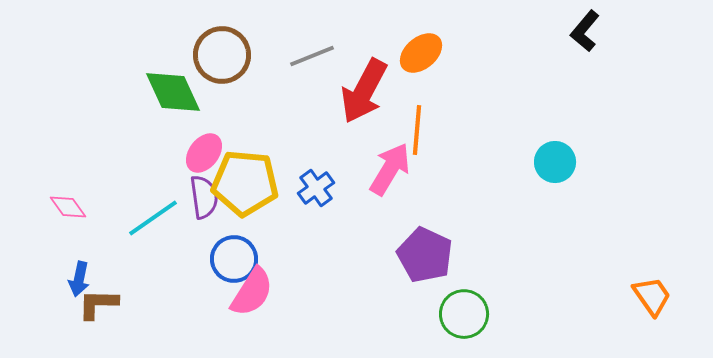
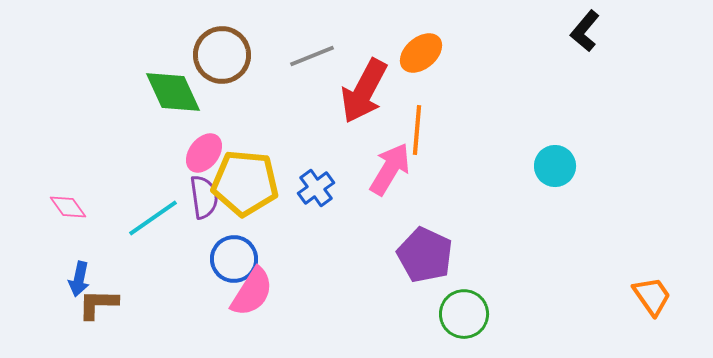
cyan circle: moved 4 px down
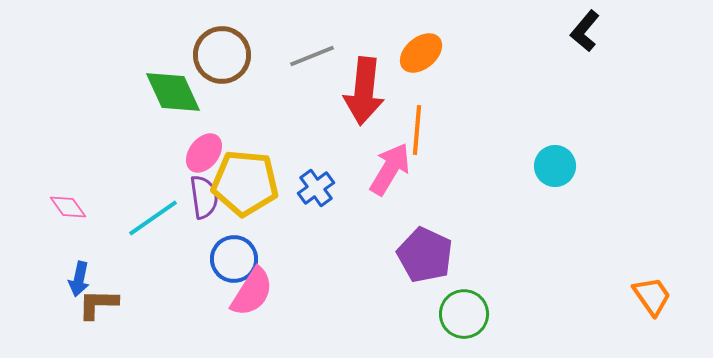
red arrow: rotated 22 degrees counterclockwise
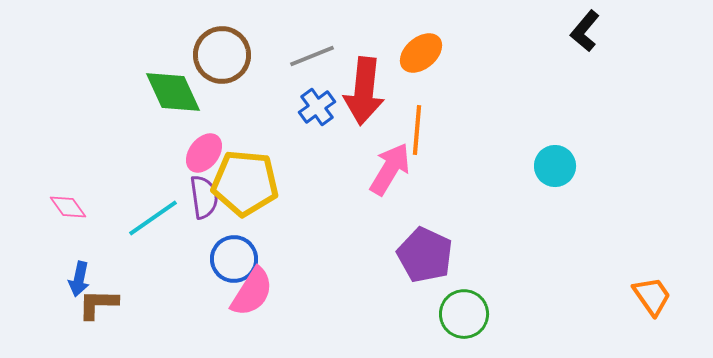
blue cross: moved 1 px right, 81 px up
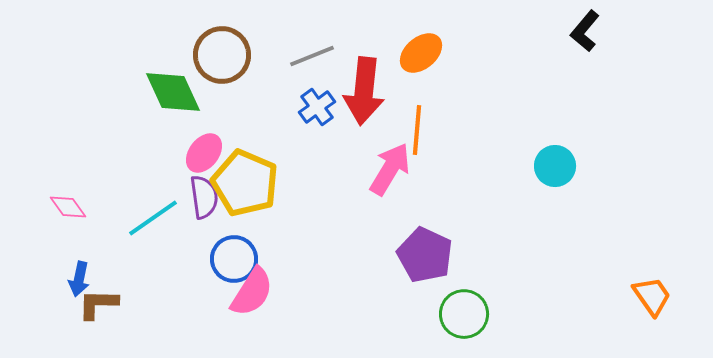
yellow pentagon: rotated 18 degrees clockwise
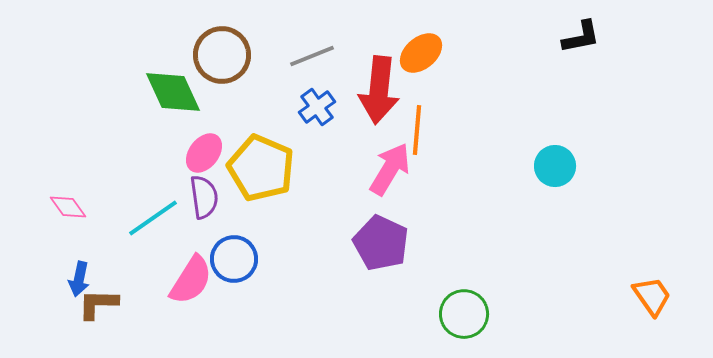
black L-shape: moved 4 px left, 6 px down; rotated 141 degrees counterclockwise
red arrow: moved 15 px right, 1 px up
yellow pentagon: moved 16 px right, 15 px up
purple pentagon: moved 44 px left, 12 px up
pink semicircle: moved 61 px left, 12 px up
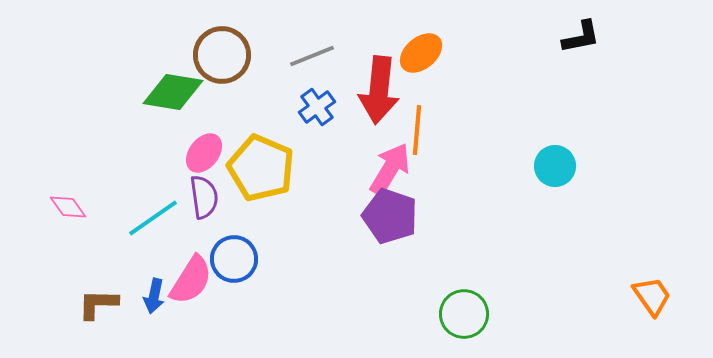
green diamond: rotated 56 degrees counterclockwise
purple pentagon: moved 9 px right, 27 px up; rotated 6 degrees counterclockwise
blue arrow: moved 75 px right, 17 px down
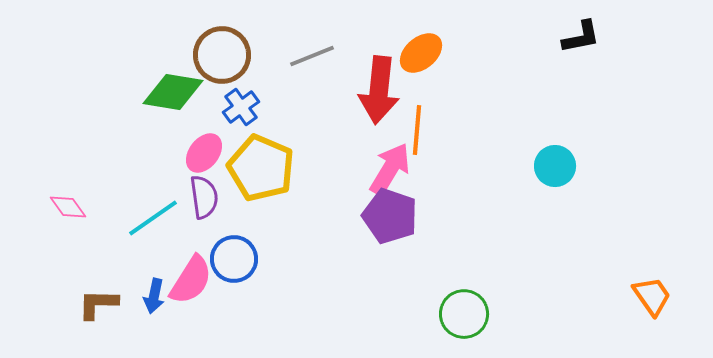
blue cross: moved 76 px left
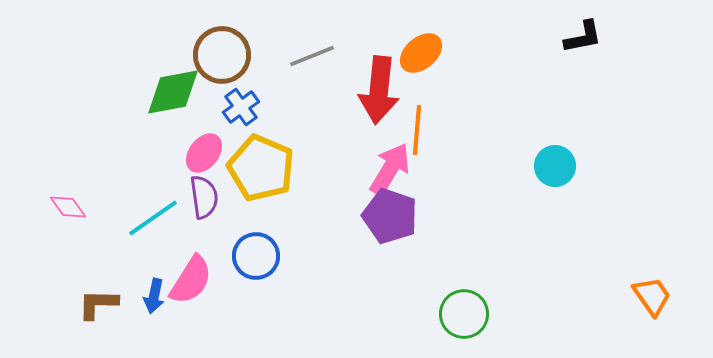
black L-shape: moved 2 px right
green diamond: rotated 20 degrees counterclockwise
blue circle: moved 22 px right, 3 px up
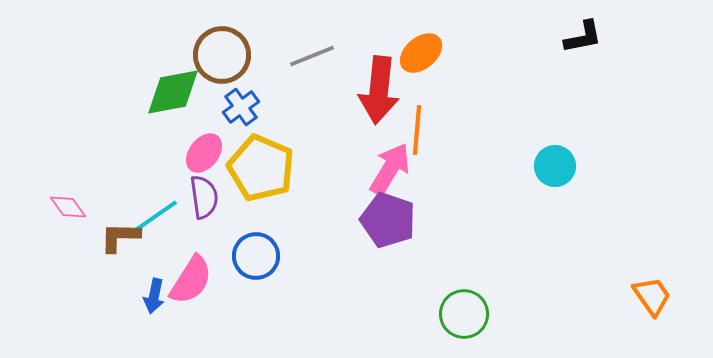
purple pentagon: moved 2 px left, 4 px down
brown L-shape: moved 22 px right, 67 px up
